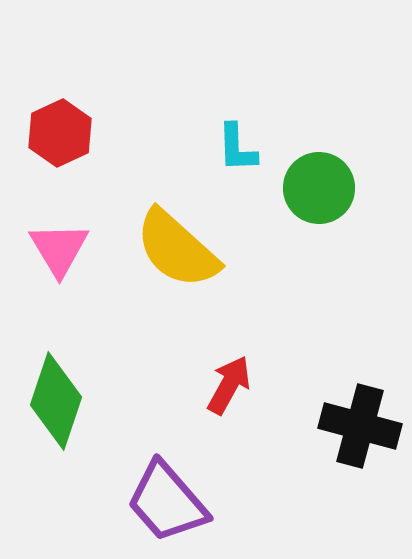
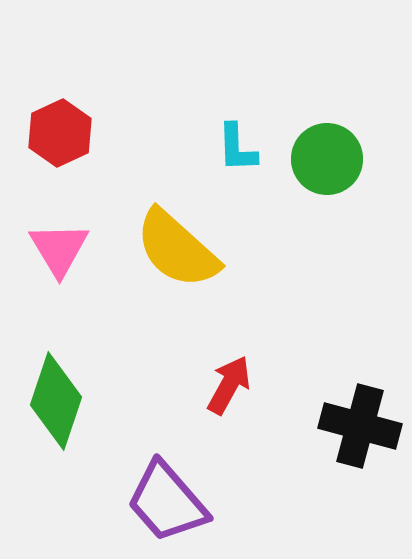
green circle: moved 8 px right, 29 px up
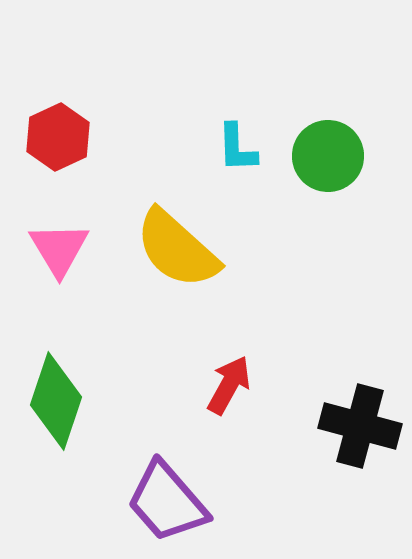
red hexagon: moved 2 px left, 4 px down
green circle: moved 1 px right, 3 px up
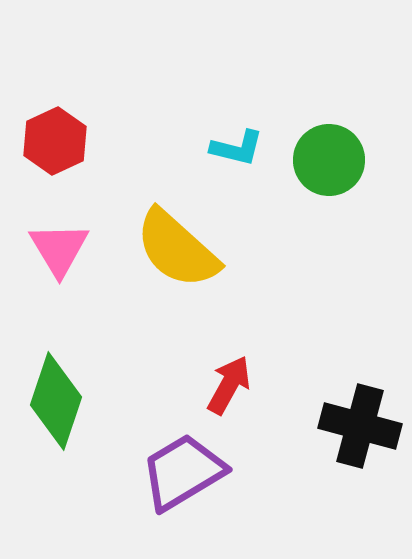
red hexagon: moved 3 px left, 4 px down
cyan L-shape: rotated 74 degrees counterclockwise
green circle: moved 1 px right, 4 px down
purple trapezoid: moved 16 px right, 30 px up; rotated 100 degrees clockwise
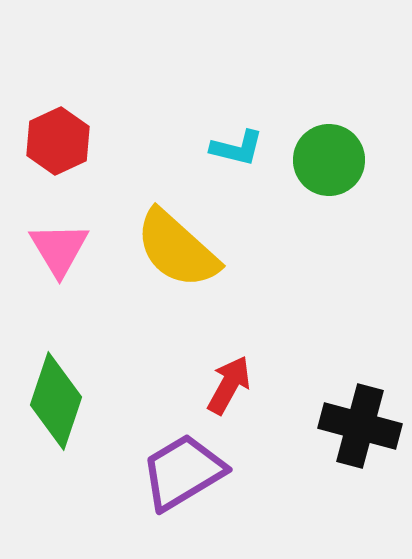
red hexagon: moved 3 px right
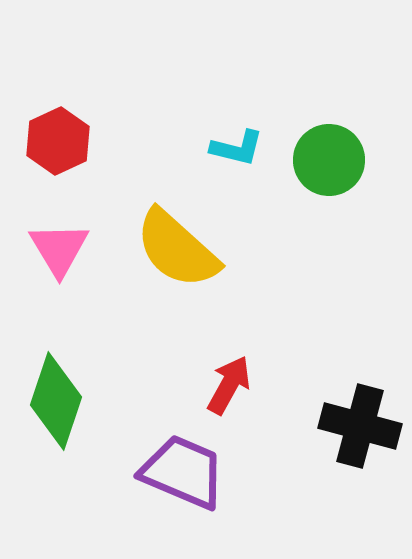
purple trapezoid: rotated 54 degrees clockwise
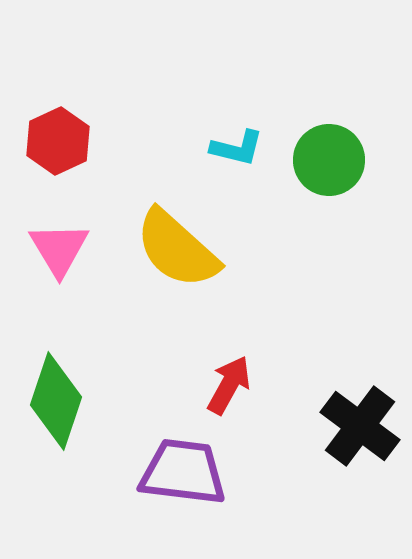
black cross: rotated 22 degrees clockwise
purple trapezoid: rotated 16 degrees counterclockwise
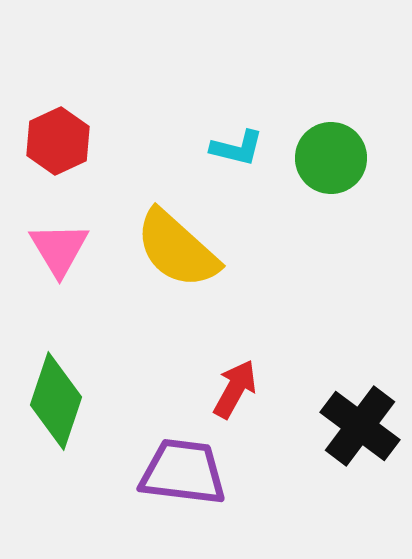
green circle: moved 2 px right, 2 px up
red arrow: moved 6 px right, 4 px down
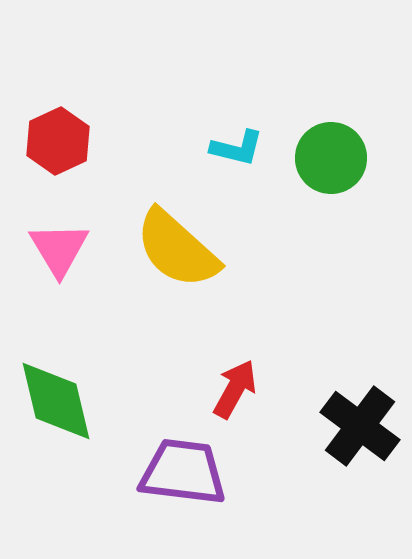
green diamond: rotated 32 degrees counterclockwise
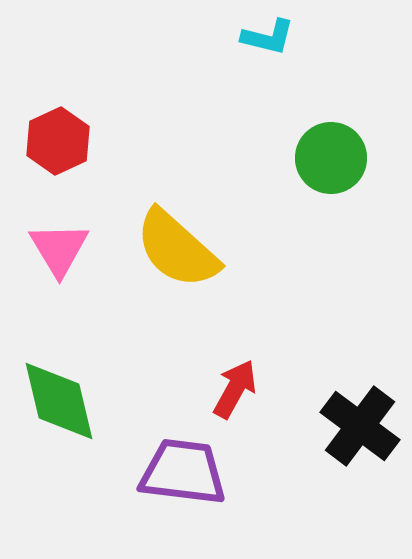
cyan L-shape: moved 31 px right, 111 px up
green diamond: moved 3 px right
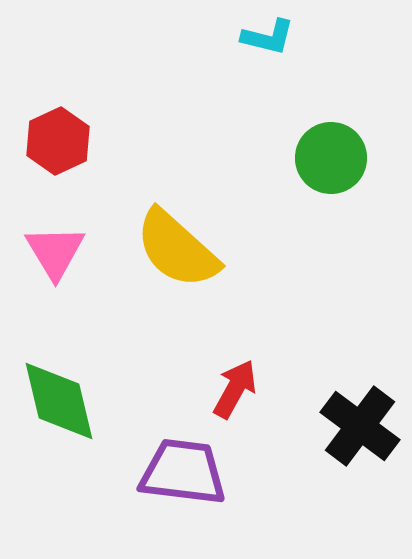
pink triangle: moved 4 px left, 3 px down
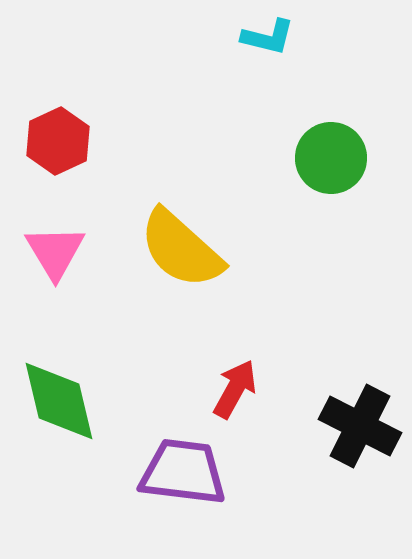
yellow semicircle: moved 4 px right
black cross: rotated 10 degrees counterclockwise
